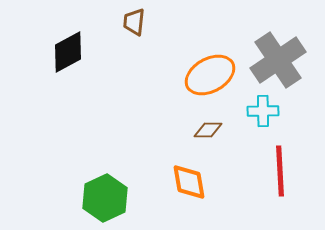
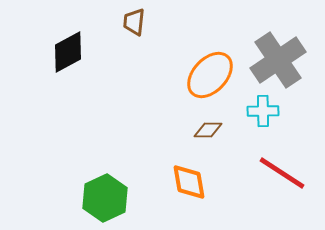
orange ellipse: rotated 18 degrees counterclockwise
red line: moved 2 px right, 2 px down; rotated 54 degrees counterclockwise
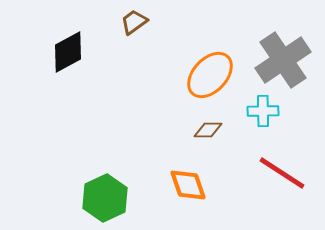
brown trapezoid: rotated 48 degrees clockwise
gray cross: moved 5 px right
orange diamond: moved 1 px left, 3 px down; rotated 9 degrees counterclockwise
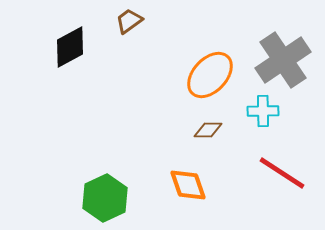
brown trapezoid: moved 5 px left, 1 px up
black diamond: moved 2 px right, 5 px up
